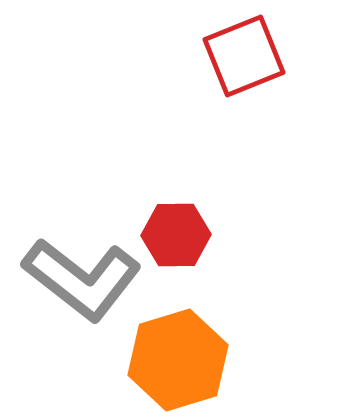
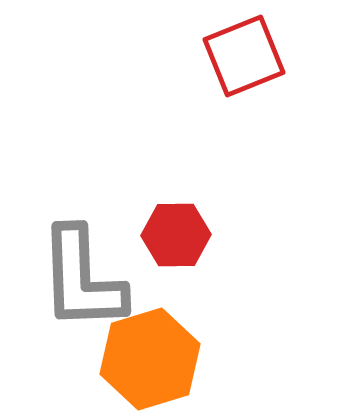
gray L-shape: rotated 50 degrees clockwise
orange hexagon: moved 28 px left, 1 px up
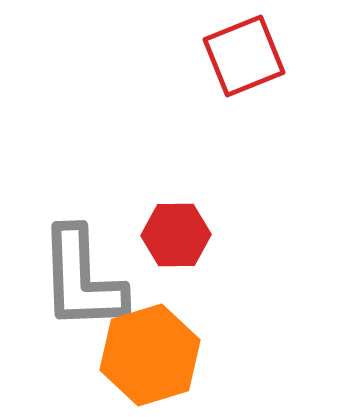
orange hexagon: moved 4 px up
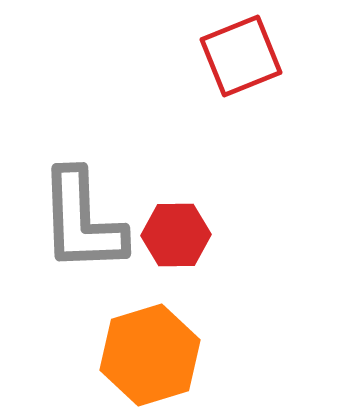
red square: moved 3 px left
gray L-shape: moved 58 px up
